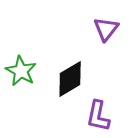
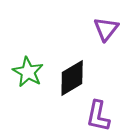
green star: moved 7 px right, 1 px down
black diamond: moved 2 px right, 1 px up
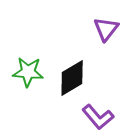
green star: rotated 24 degrees counterclockwise
purple L-shape: moved 1 px down; rotated 52 degrees counterclockwise
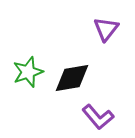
green star: rotated 24 degrees counterclockwise
black diamond: rotated 21 degrees clockwise
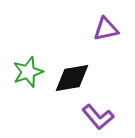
purple triangle: rotated 40 degrees clockwise
